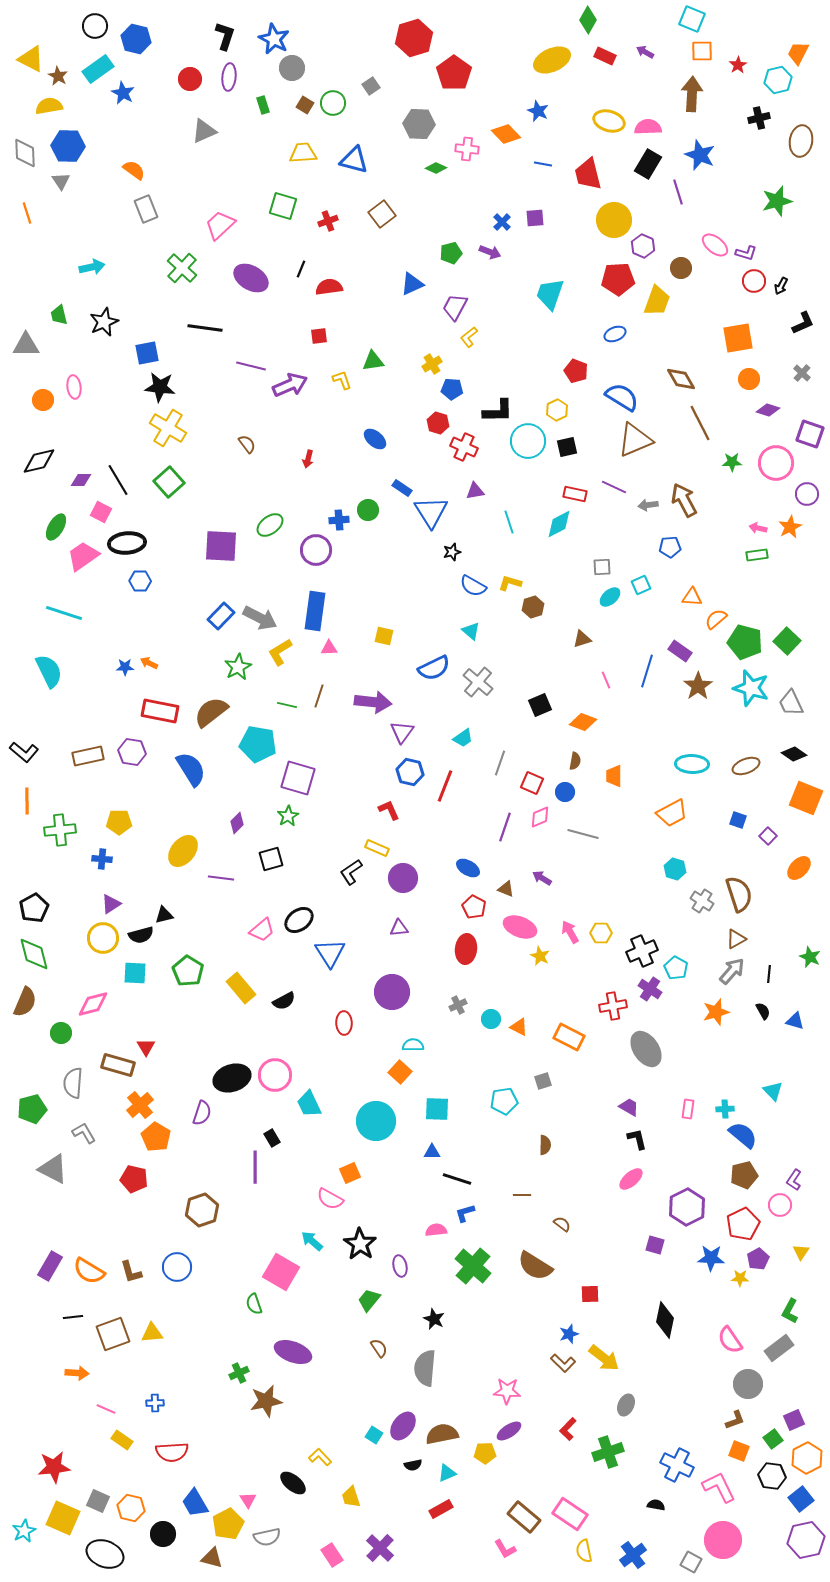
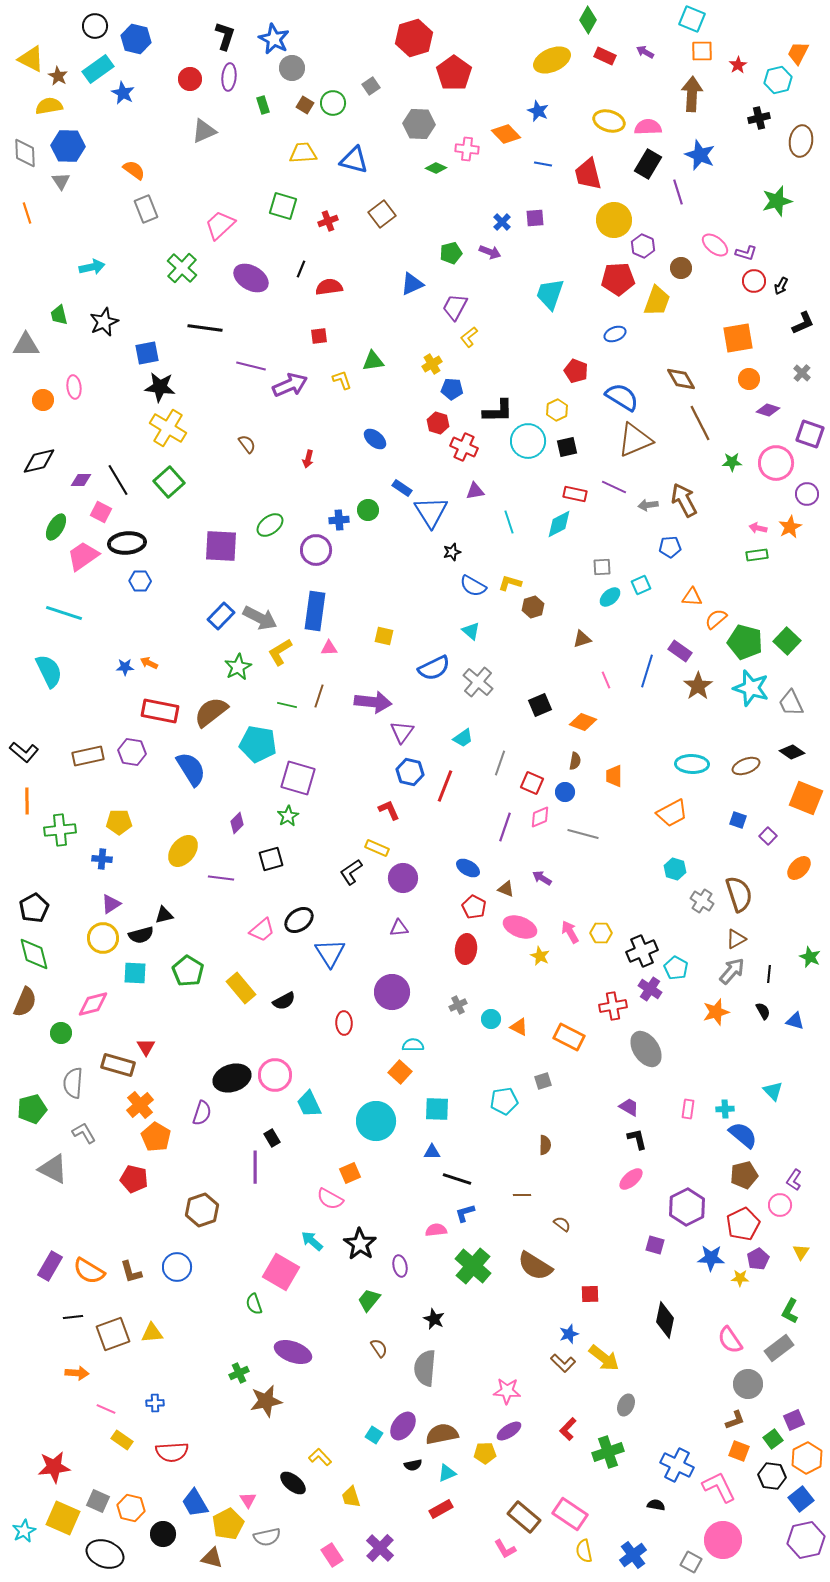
black diamond at (794, 754): moved 2 px left, 2 px up
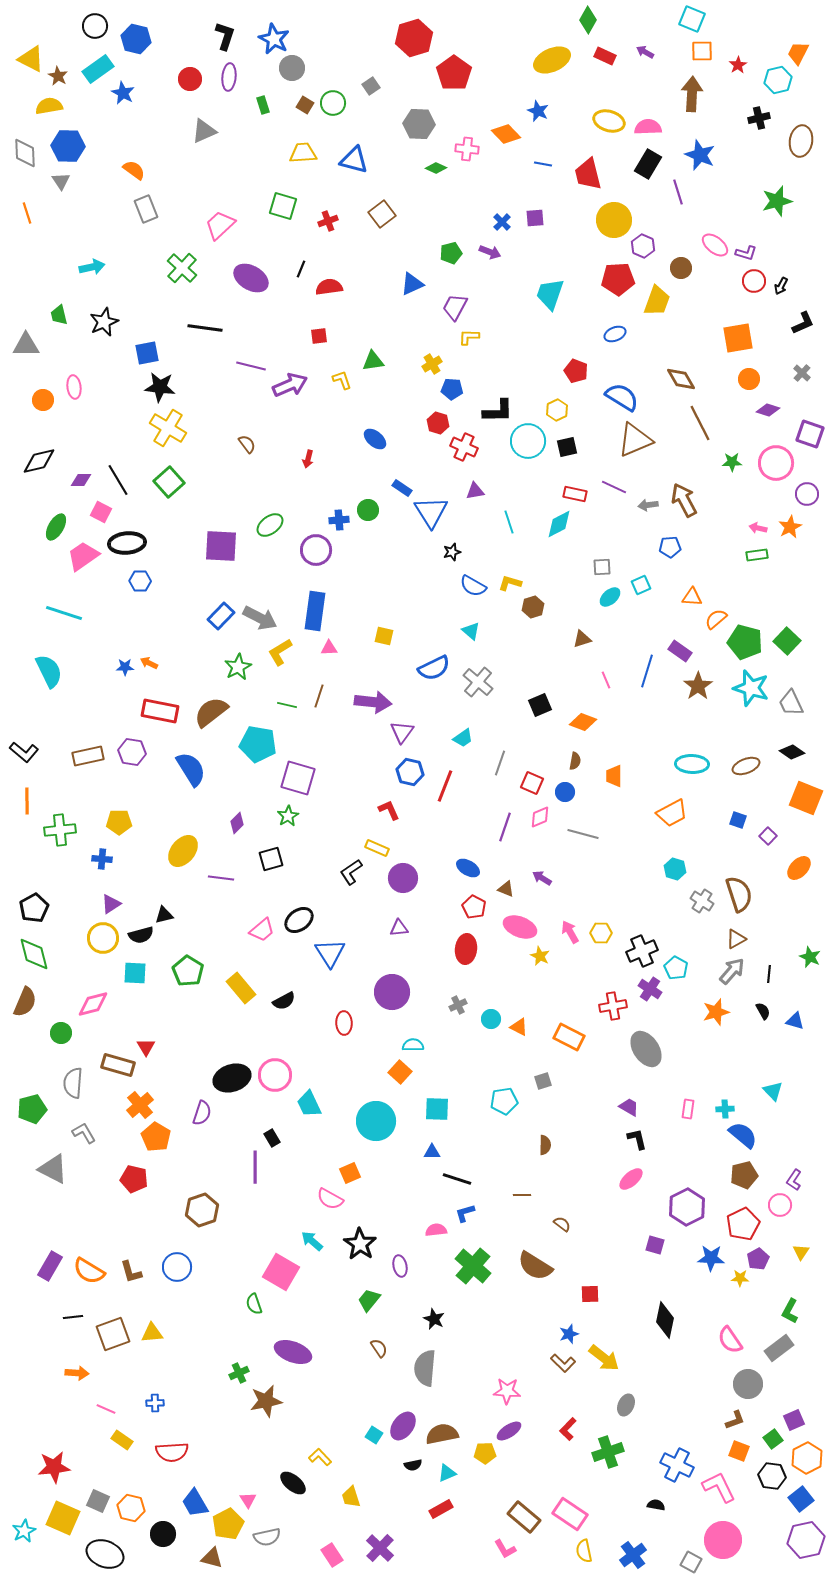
yellow L-shape at (469, 337): rotated 40 degrees clockwise
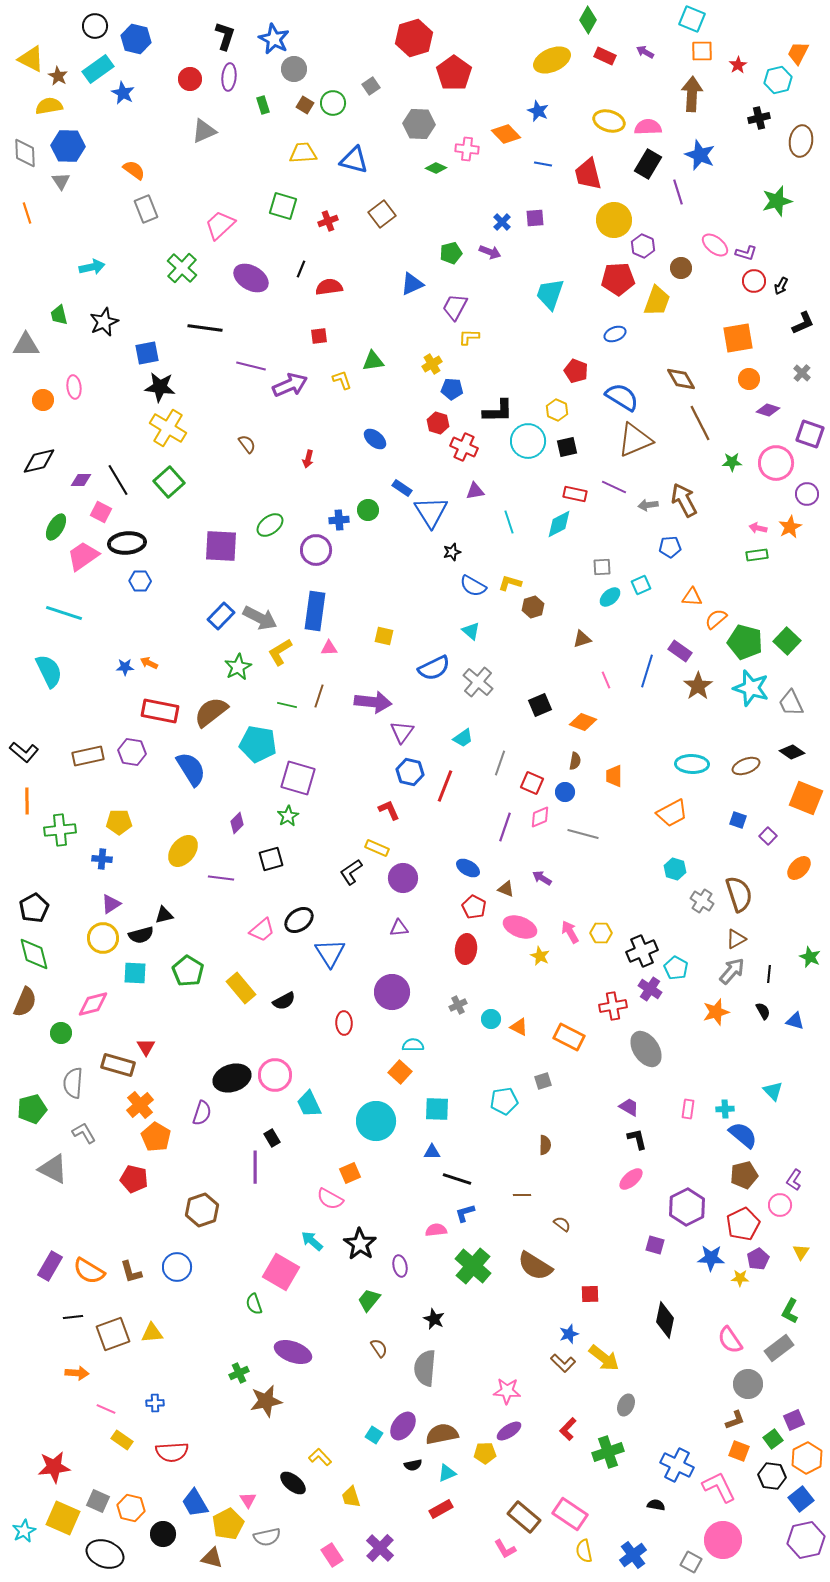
gray circle at (292, 68): moved 2 px right, 1 px down
yellow hexagon at (557, 410): rotated 10 degrees counterclockwise
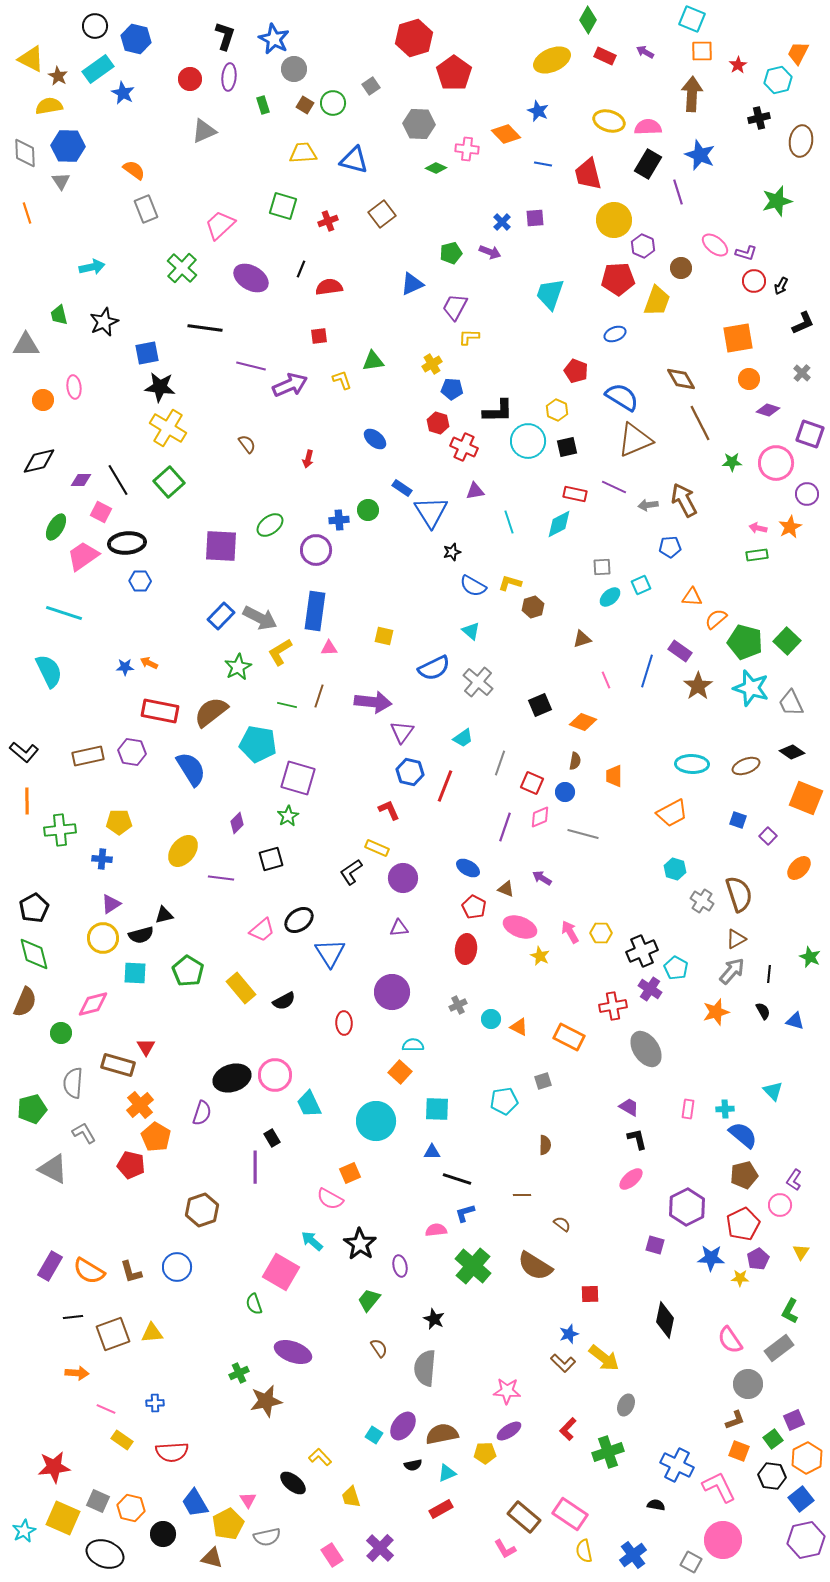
red pentagon at (134, 1179): moved 3 px left, 14 px up
